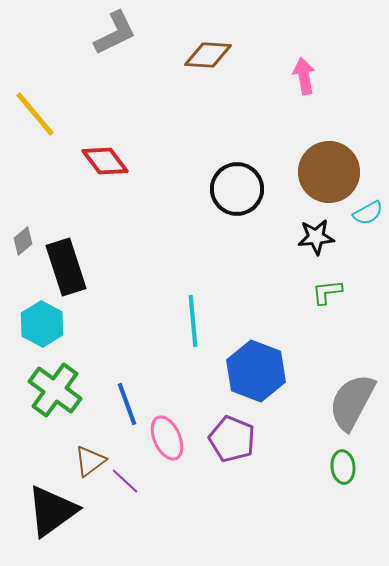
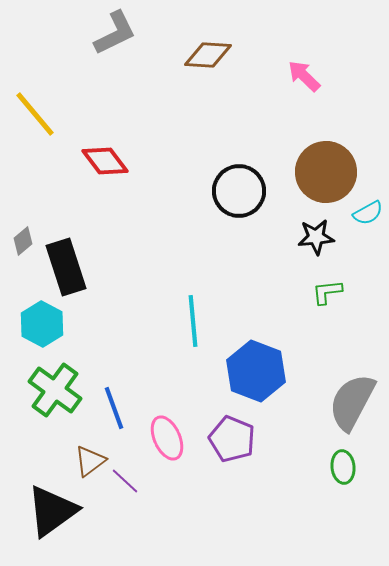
pink arrow: rotated 36 degrees counterclockwise
brown circle: moved 3 px left
black circle: moved 2 px right, 2 px down
blue line: moved 13 px left, 4 px down
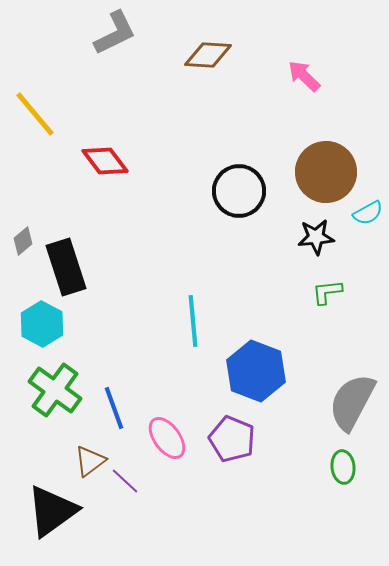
pink ellipse: rotated 12 degrees counterclockwise
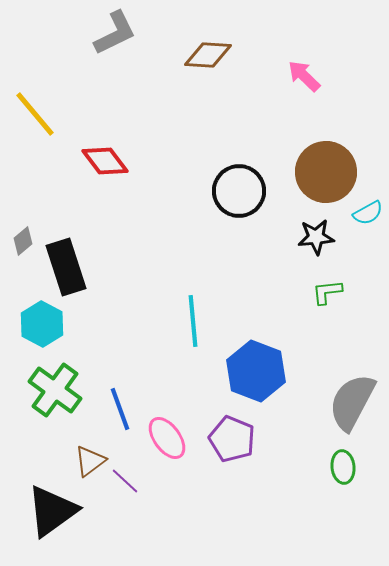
blue line: moved 6 px right, 1 px down
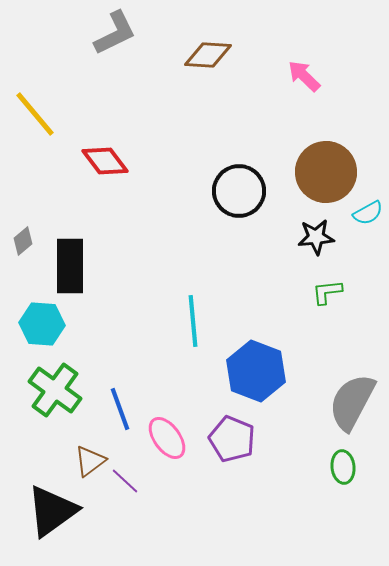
black rectangle: moved 4 px right, 1 px up; rotated 18 degrees clockwise
cyan hexagon: rotated 24 degrees counterclockwise
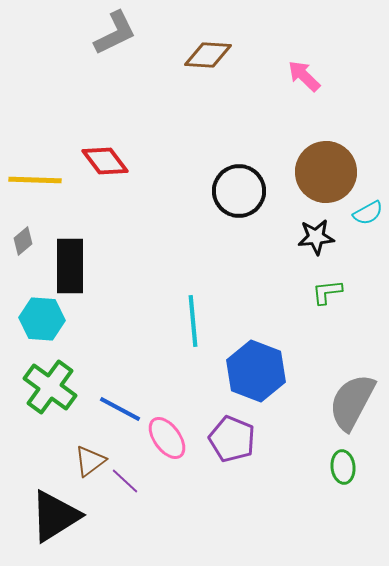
yellow line: moved 66 px down; rotated 48 degrees counterclockwise
cyan hexagon: moved 5 px up
green cross: moved 5 px left, 3 px up
blue line: rotated 42 degrees counterclockwise
black triangle: moved 3 px right, 5 px down; rotated 4 degrees clockwise
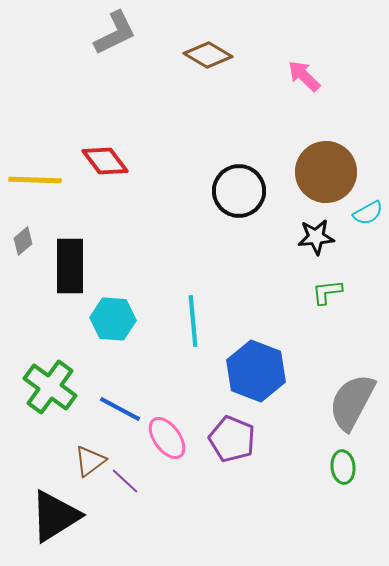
brown diamond: rotated 27 degrees clockwise
cyan hexagon: moved 71 px right
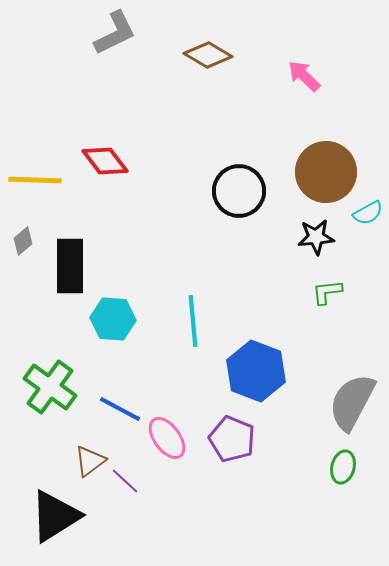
green ellipse: rotated 20 degrees clockwise
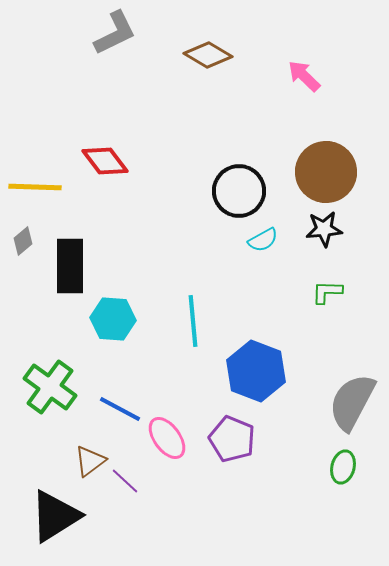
yellow line: moved 7 px down
cyan semicircle: moved 105 px left, 27 px down
black star: moved 8 px right, 8 px up
green L-shape: rotated 8 degrees clockwise
